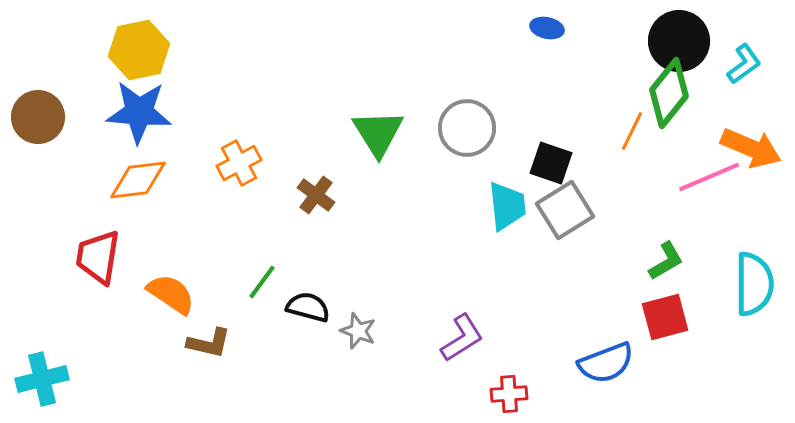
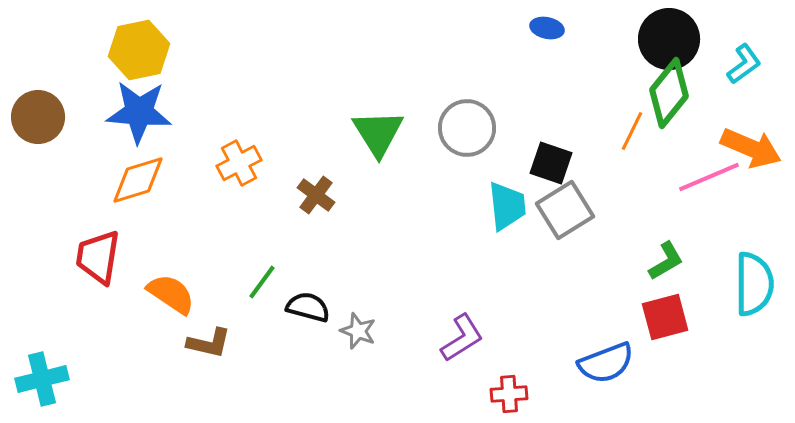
black circle: moved 10 px left, 2 px up
orange diamond: rotated 10 degrees counterclockwise
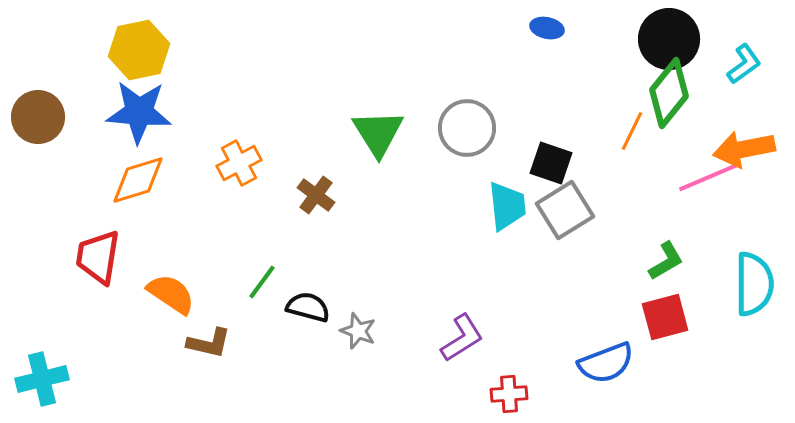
orange arrow: moved 7 px left, 1 px down; rotated 146 degrees clockwise
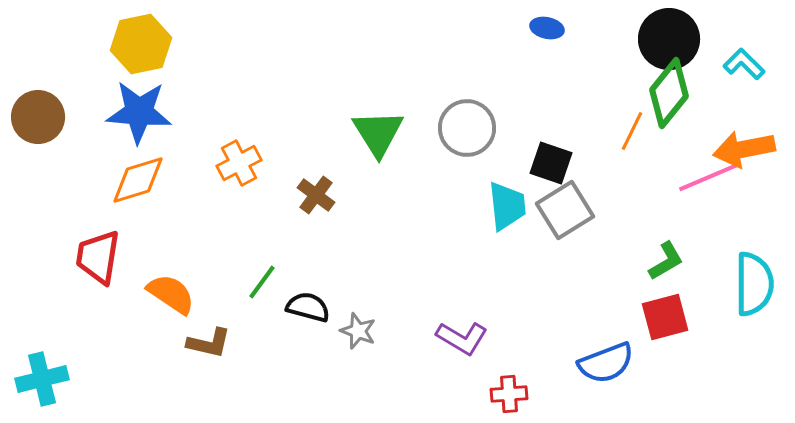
yellow hexagon: moved 2 px right, 6 px up
cyan L-shape: rotated 99 degrees counterclockwise
purple L-shape: rotated 63 degrees clockwise
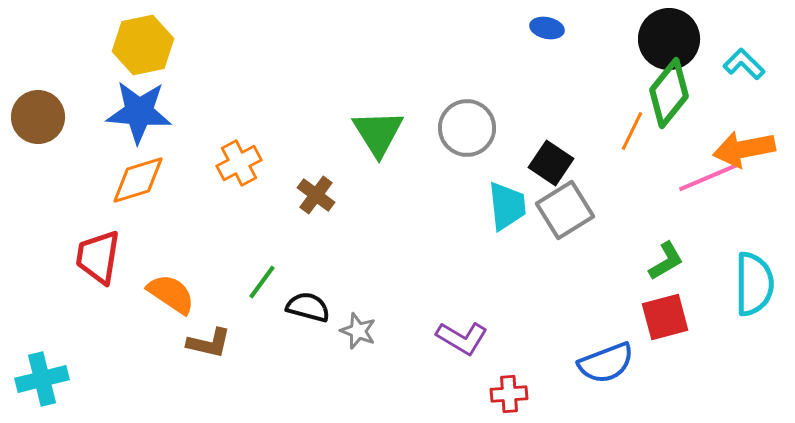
yellow hexagon: moved 2 px right, 1 px down
black square: rotated 15 degrees clockwise
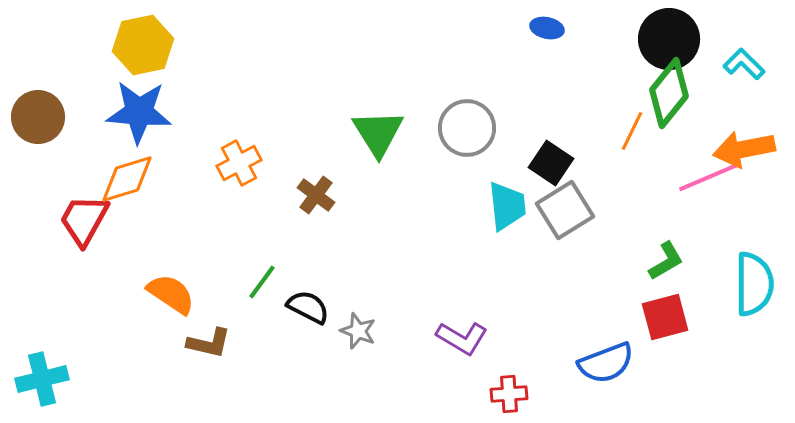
orange diamond: moved 11 px left, 1 px up
red trapezoid: moved 14 px left, 37 px up; rotated 20 degrees clockwise
black semicircle: rotated 12 degrees clockwise
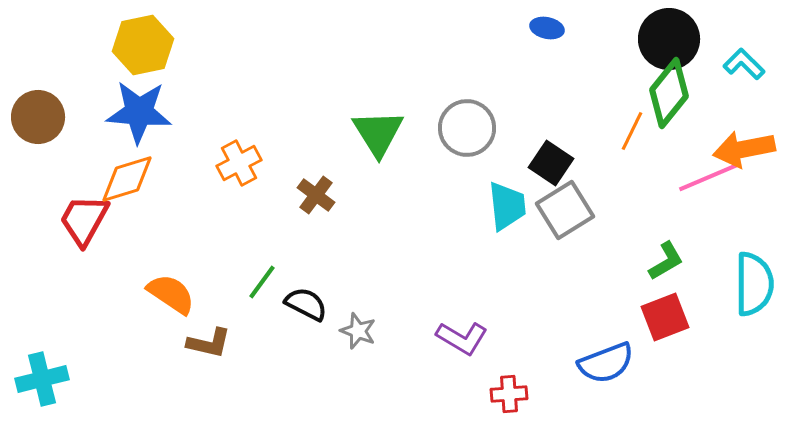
black semicircle: moved 2 px left, 3 px up
red square: rotated 6 degrees counterclockwise
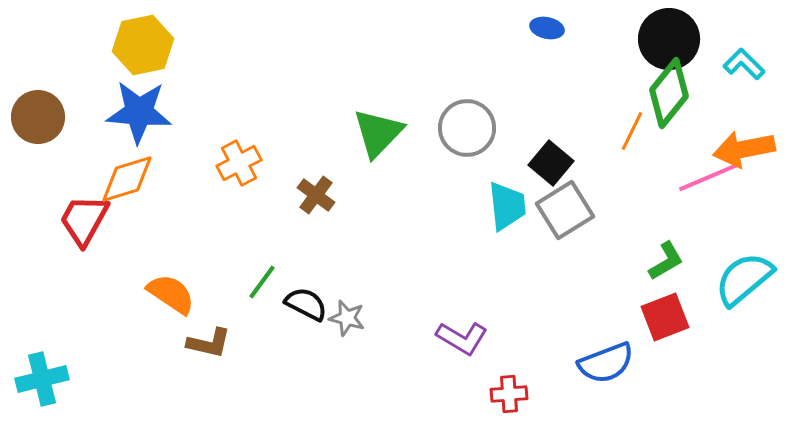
green triangle: rotated 16 degrees clockwise
black square: rotated 6 degrees clockwise
cyan semicircle: moved 10 px left, 5 px up; rotated 130 degrees counterclockwise
gray star: moved 11 px left, 13 px up; rotated 6 degrees counterclockwise
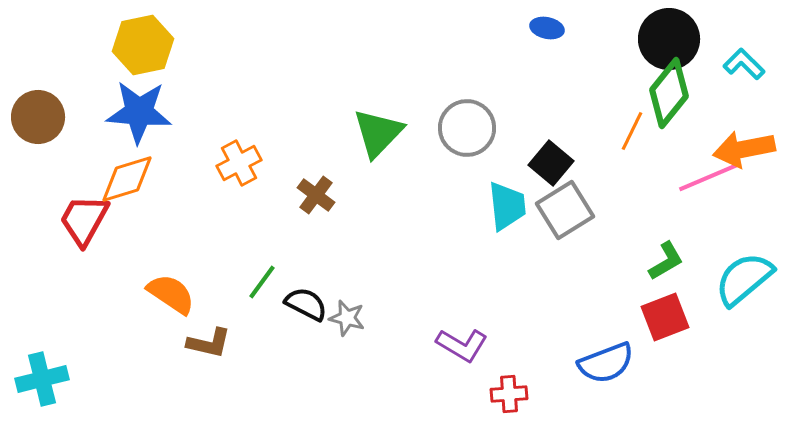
purple L-shape: moved 7 px down
